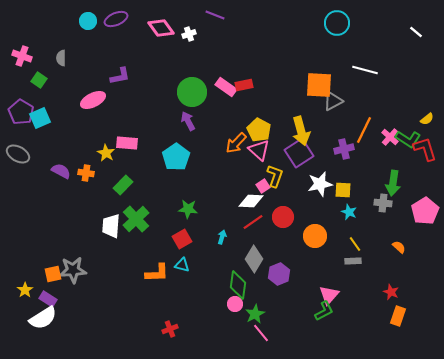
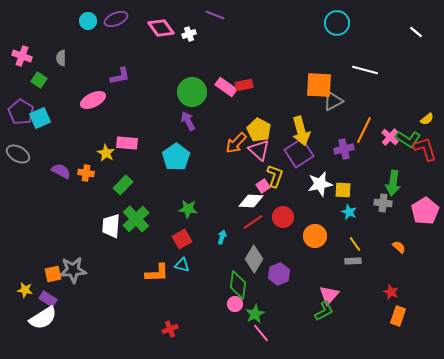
yellow star at (25, 290): rotated 28 degrees counterclockwise
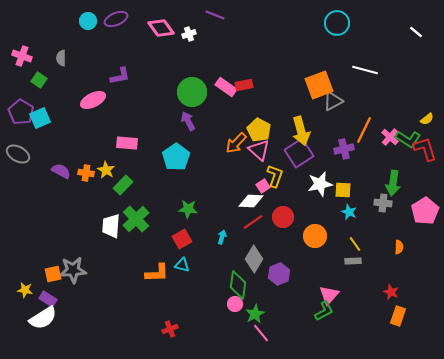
orange square at (319, 85): rotated 24 degrees counterclockwise
yellow star at (106, 153): moved 17 px down
orange semicircle at (399, 247): rotated 48 degrees clockwise
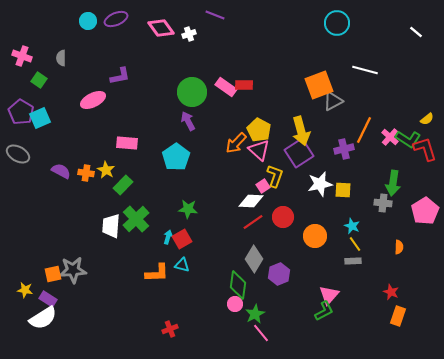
red rectangle at (244, 85): rotated 12 degrees clockwise
cyan star at (349, 212): moved 3 px right, 14 px down
cyan arrow at (222, 237): moved 54 px left
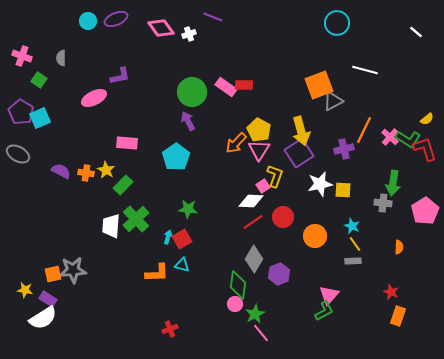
purple line at (215, 15): moved 2 px left, 2 px down
pink ellipse at (93, 100): moved 1 px right, 2 px up
pink triangle at (259, 150): rotated 20 degrees clockwise
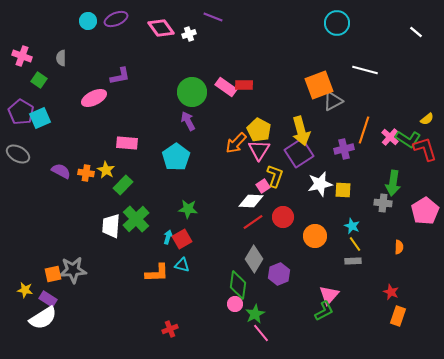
orange line at (364, 130): rotated 8 degrees counterclockwise
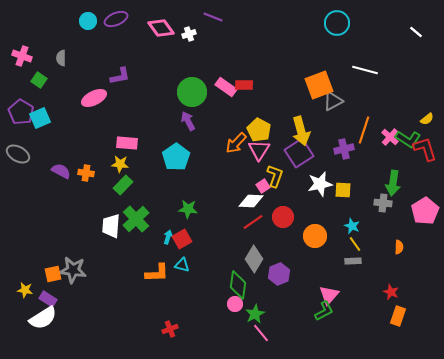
yellow star at (106, 170): moved 14 px right, 6 px up; rotated 24 degrees counterclockwise
gray star at (73, 270): rotated 12 degrees clockwise
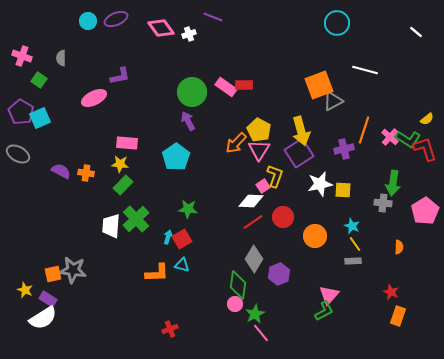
yellow star at (25, 290): rotated 14 degrees clockwise
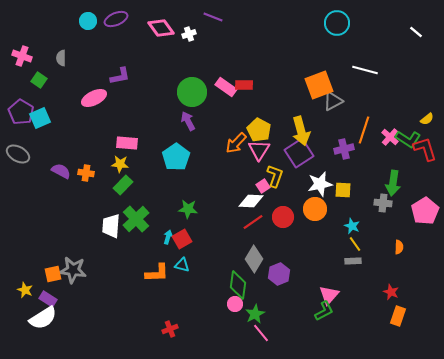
orange circle at (315, 236): moved 27 px up
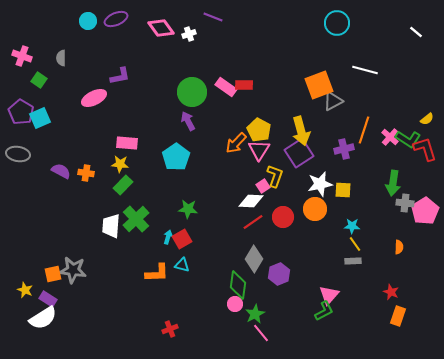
gray ellipse at (18, 154): rotated 20 degrees counterclockwise
gray cross at (383, 203): moved 22 px right
cyan star at (352, 226): rotated 21 degrees counterclockwise
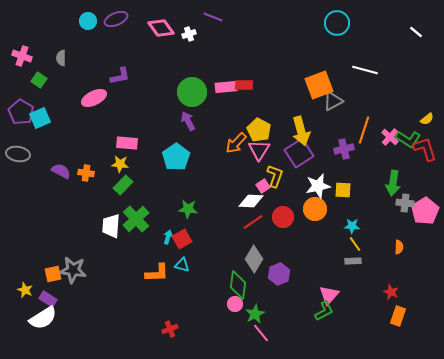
pink rectangle at (226, 87): rotated 40 degrees counterclockwise
white star at (320, 184): moved 2 px left, 2 px down
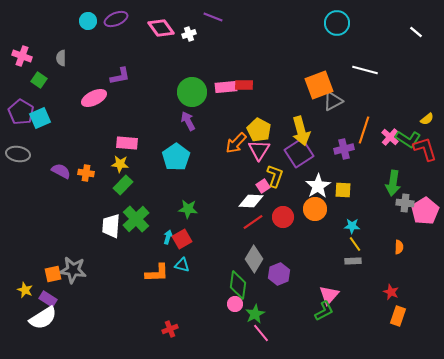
white star at (318, 186): rotated 20 degrees counterclockwise
